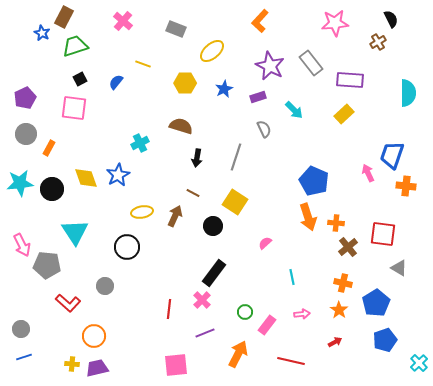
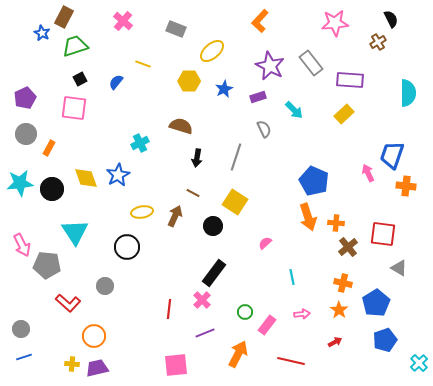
yellow hexagon at (185, 83): moved 4 px right, 2 px up
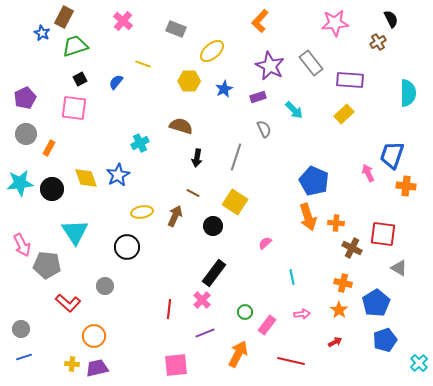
brown cross at (348, 247): moved 4 px right, 1 px down; rotated 24 degrees counterclockwise
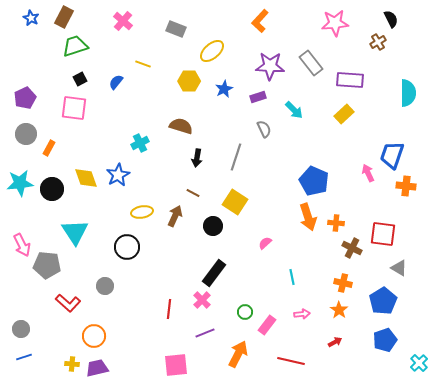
blue star at (42, 33): moved 11 px left, 15 px up
purple star at (270, 66): rotated 24 degrees counterclockwise
blue pentagon at (376, 303): moved 7 px right, 2 px up
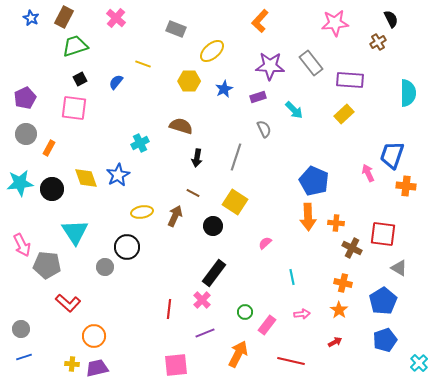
pink cross at (123, 21): moved 7 px left, 3 px up
orange arrow at (308, 217): rotated 16 degrees clockwise
gray circle at (105, 286): moved 19 px up
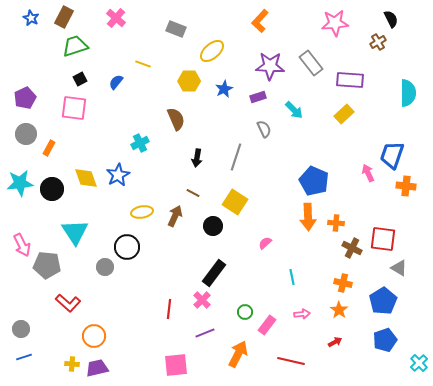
brown semicircle at (181, 126): moved 5 px left, 7 px up; rotated 50 degrees clockwise
red square at (383, 234): moved 5 px down
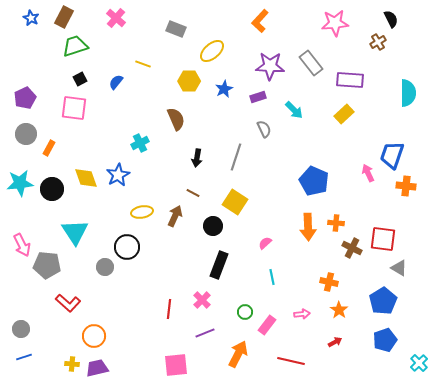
orange arrow at (308, 217): moved 10 px down
black rectangle at (214, 273): moved 5 px right, 8 px up; rotated 16 degrees counterclockwise
cyan line at (292, 277): moved 20 px left
orange cross at (343, 283): moved 14 px left, 1 px up
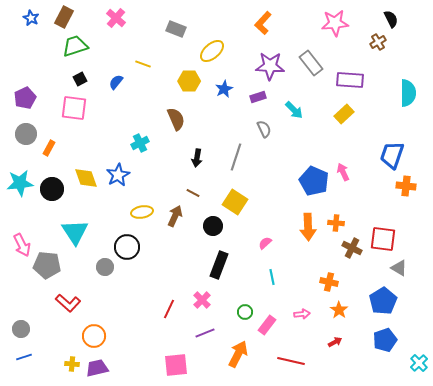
orange L-shape at (260, 21): moved 3 px right, 2 px down
pink arrow at (368, 173): moved 25 px left, 1 px up
red line at (169, 309): rotated 18 degrees clockwise
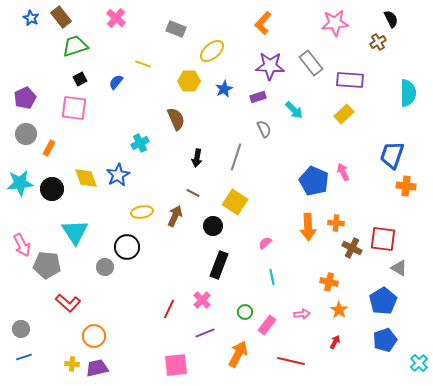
brown rectangle at (64, 17): moved 3 px left; rotated 65 degrees counterclockwise
red arrow at (335, 342): rotated 32 degrees counterclockwise
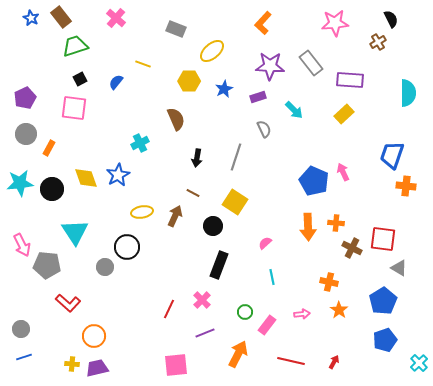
red arrow at (335, 342): moved 1 px left, 20 px down
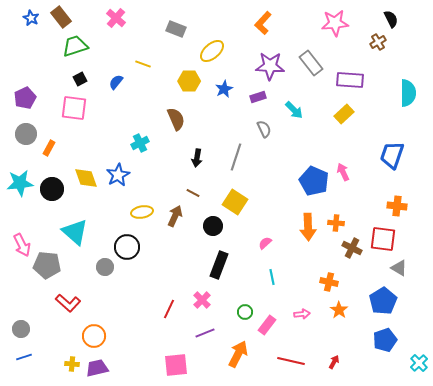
orange cross at (406, 186): moved 9 px left, 20 px down
cyan triangle at (75, 232): rotated 16 degrees counterclockwise
